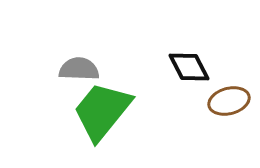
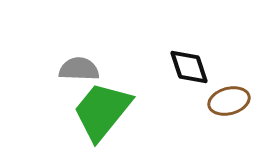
black diamond: rotated 9 degrees clockwise
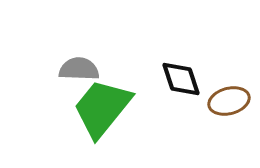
black diamond: moved 8 px left, 12 px down
green trapezoid: moved 3 px up
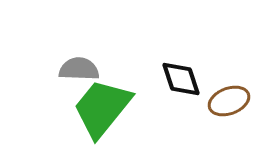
brown ellipse: rotated 6 degrees counterclockwise
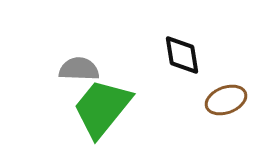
black diamond: moved 1 px right, 24 px up; rotated 9 degrees clockwise
brown ellipse: moved 3 px left, 1 px up
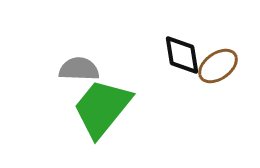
brown ellipse: moved 8 px left, 34 px up; rotated 15 degrees counterclockwise
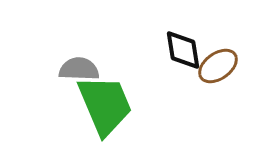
black diamond: moved 1 px right, 5 px up
green trapezoid: moved 3 px right, 3 px up; rotated 118 degrees clockwise
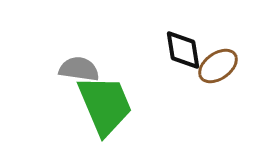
gray semicircle: rotated 6 degrees clockwise
